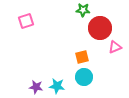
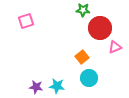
orange square: rotated 24 degrees counterclockwise
cyan circle: moved 5 px right, 1 px down
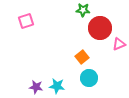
pink triangle: moved 4 px right, 3 px up
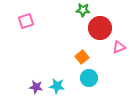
pink triangle: moved 3 px down
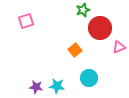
green star: rotated 24 degrees counterclockwise
orange square: moved 7 px left, 7 px up
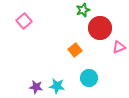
pink square: moved 2 px left; rotated 21 degrees counterclockwise
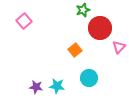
pink triangle: rotated 24 degrees counterclockwise
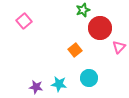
cyan star: moved 2 px right, 2 px up
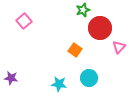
orange square: rotated 16 degrees counterclockwise
purple star: moved 25 px left, 9 px up
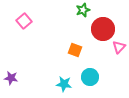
red circle: moved 3 px right, 1 px down
orange square: rotated 16 degrees counterclockwise
cyan circle: moved 1 px right, 1 px up
cyan star: moved 5 px right
